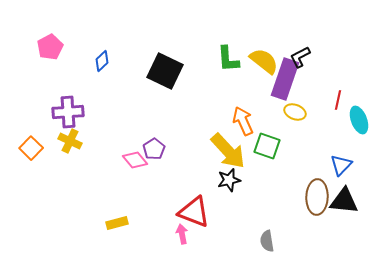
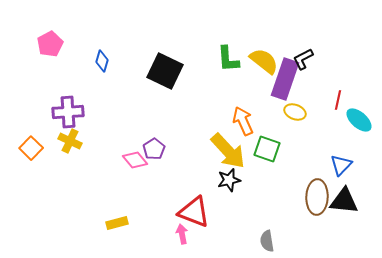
pink pentagon: moved 3 px up
black L-shape: moved 3 px right, 2 px down
blue diamond: rotated 30 degrees counterclockwise
cyan ellipse: rotated 28 degrees counterclockwise
green square: moved 3 px down
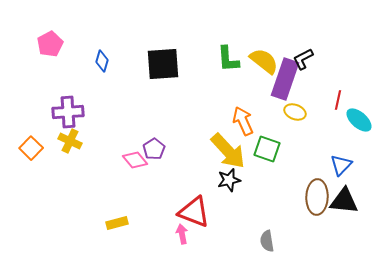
black square: moved 2 px left, 7 px up; rotated 30 degrees counterclockwise
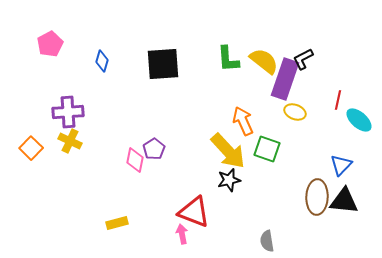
pink diamond: rotated 50 degrees clockwise
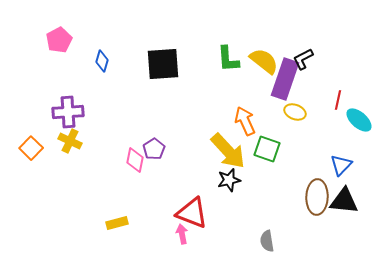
pink pentagon: moved 9 px right, 4 px up
orange arrow: moved 2 px right
red triangle: moved 2 px left, 1 px down
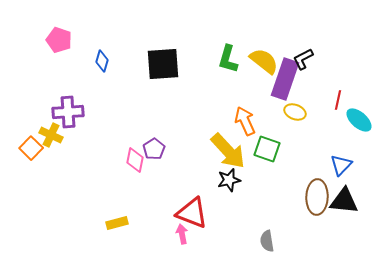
pink pentagon: rotated 25 degrees counterclockwise
green L-shape: rotated 20 degrees clockwise
yellow cross: moved 19 px left, 6 px up
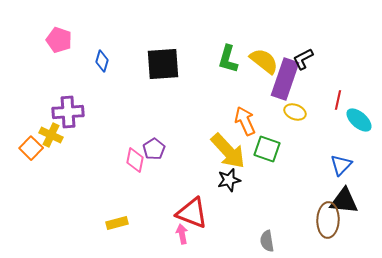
brown ellipse: moved 11 px right, 23 px down
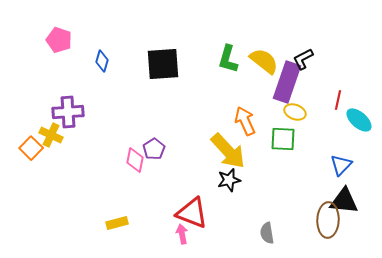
purple rectangle: moved 2 px right, 3 px down
green square: moved 16 px right, 10 px up; rotated 16 degrees counterclockwise
gray semicircle: moved 8 px up
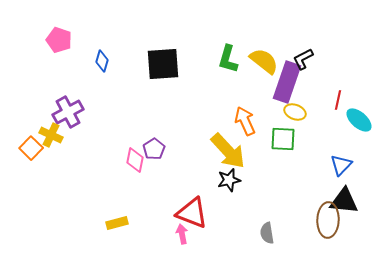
purple cross: rotated 24 degrees counterclockwise
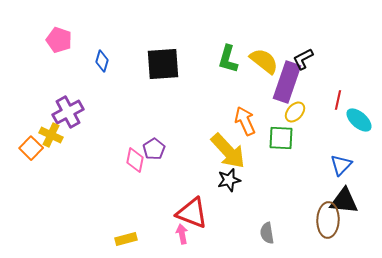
yellow ellipse: rotated 70 degrees counterclockwise
green square: moved 2 px left, 1 px up
yellow rectangle: moved 9 px right, 16 px down
